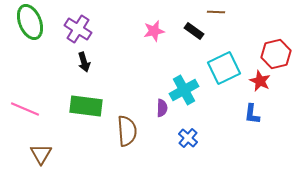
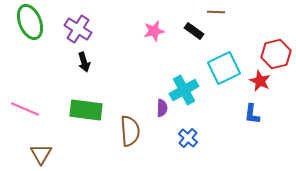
green rectangle: moved 4 px down
brown semicircle: moved 3 px right
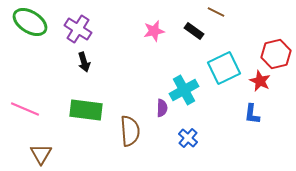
brown line: rotated 24 degrees clockwise
green ellipse: rotated 36 degrees counterclockwise
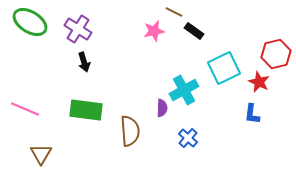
brown line: moved 42 px left
red star: moved 1 px left, 1 px down
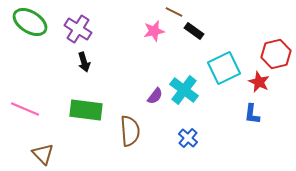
cyan cross: rotated 24 degrees counterclockwise
purple semicircle: moved 7 px left, 12 px up; rotated 36 degrees clockwise
brown triangle: moved 2 px right; rotated 15 degrees counterclockwise
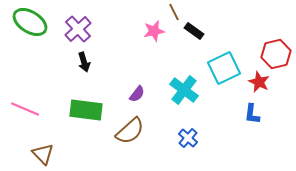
brown line: rotated 36 degrees clockwise
purple cross: rotated 16 degrees clockwise
purple semicircle: moved 18 px left, 2 px up
brown semicircle: rotated 52 degrees clockwise
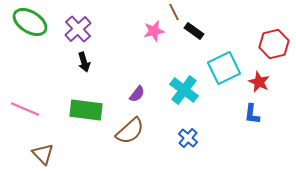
red hexagon: moved 2 px left, 10 px up
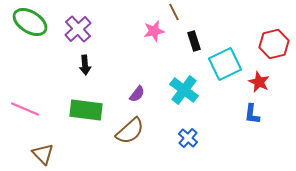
black rectangle: moved 10 px down; rotated 36 degrees clockwise
black arrow: moved 1 px right, 3 px down; rotated 12 degrees clockwise
cyan square: moved 1 px right, 4 px up
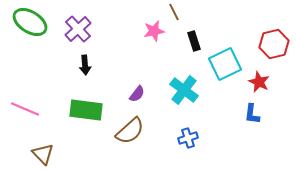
blue cross: rotated 30 degrees clockwise
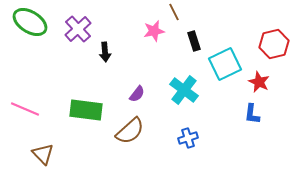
black arrow: moved 20 px right, 13 px up
